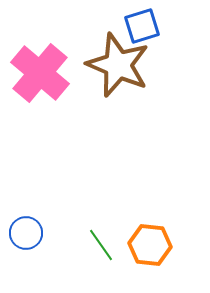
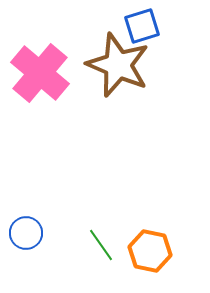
orange hexagon: moved 6 px down; rotated 6 degrees clockwise
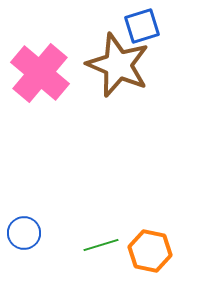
blue circle: moved 2 px left
green line: rotated 72 degrees counterclockwise
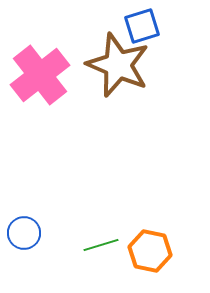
pink cross: moved 2 px down; rotated 12 degrees clockwise
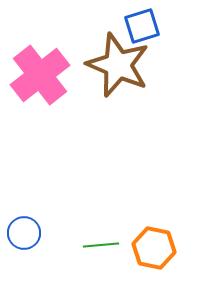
green line: rotated 12 degrees clockwise
orange hexagon: moved 4 px right, 3 px up
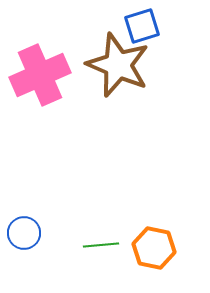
pink cross: rotated 14 degrees clockwise
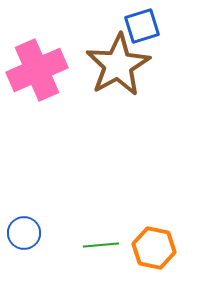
brown star: rotated 20 degrees clockwise
pink cross: moved 3 px left, 5 px up
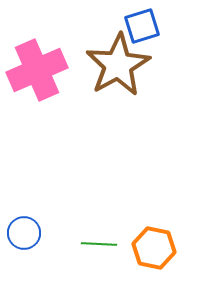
green line: moved 2 px left, 1 px up; rotated 8 degrees clockwise
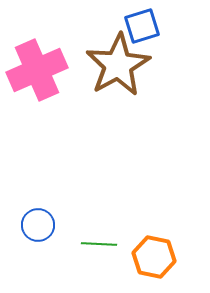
blue circle: moved 14 px right, 8 px up
orange hexagon: moved 9 px down
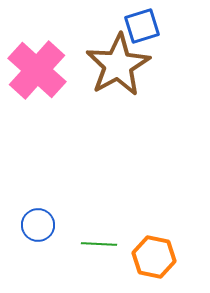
pink cross: rotated 24 degrees counterclockwise
